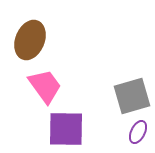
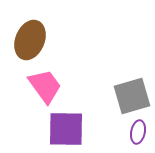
purple ellipse: rotated 15 degrees counterclockwise
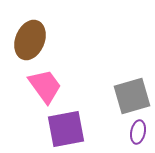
purple square: rotated 12 degrees counterclockwise
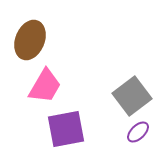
pink trapezoid: rotated 66 degrees clockwise
gray square: rotated 21 degrees counterclockwise
purple ellipse: rotated 35 degrees clockwise
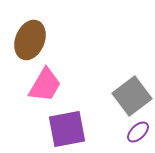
pink trapezoid: moved 1 px up
purple square: moved 1 px right
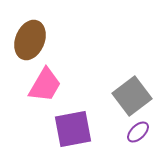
purple square: moved 6 px right
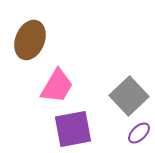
pink trapezoid: moved 12 px right, 1 px down
gray square: moved 3 px left; rotated 6 degrees counterclockwise
purple ellipse: moved 1 px right, 1 px down
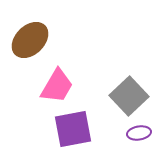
brown ellipse: rotated 24 degrees clockwise
purple ellipse: rotated 35 degrees clockwise
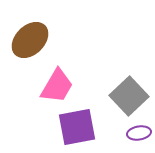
purple square: moved 4 px right, 2 px up
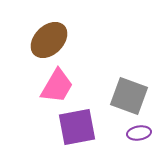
brown ellipse: moved 19 px right
gray square: rotated 27 degrees counterclockwise
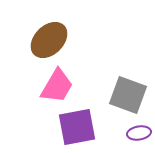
gray square: moved 1 px left, 1 px up
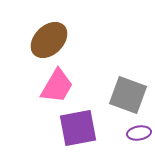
purple square: moved 1 px right, 1 px down
